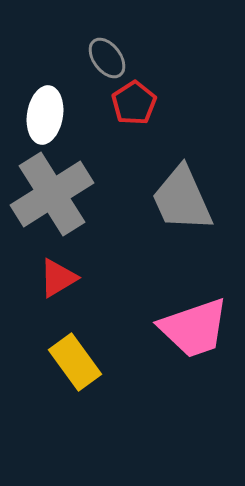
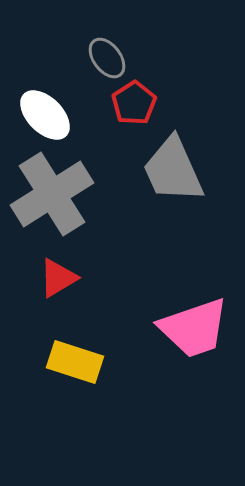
white ellipse: rotated 54 degrees counterclockwise
gray trapezoid: moved 9 px left, 29 px up
yellow rectangle: rotated 36 degrees counterclockwise
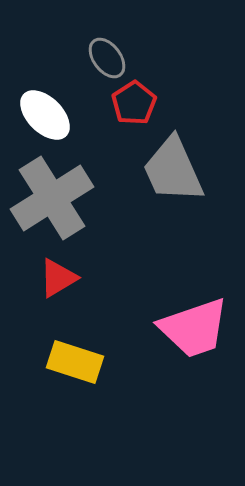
gray cross: moved 4 px down
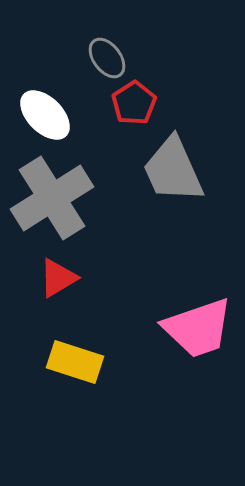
pink trapezoid: moved 4 px right
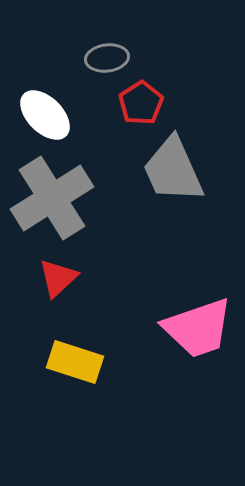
gray ellipse: rotated 60 degrees counterclockwise
red pentagon: moved 7 px right
red triangle: rotated 12 degrees counterclockwise
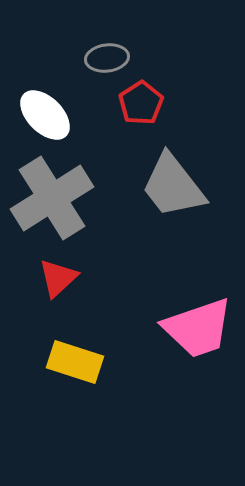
gray trapezoid: moved 16 px down; rotated 14 degrees counterclockwise
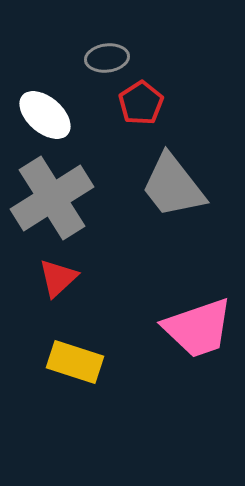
white ellipse: rotated 4 degrees counterclockwise
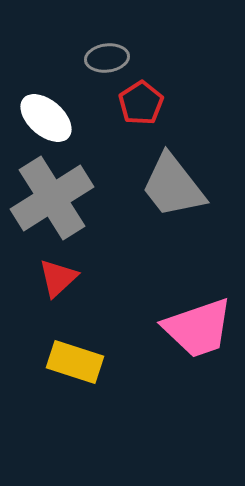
white ellipse: moved 1 px right, 3 px down
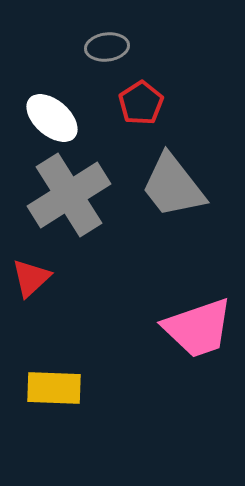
gray ellipse: moved 11 px up
white ellipse: moved 6 px right
gray cross: moved 17 px right, 3 px up
red triangle: moved 27 px left
yellow rectangle: moved 21 px left, 26 px down; rotated 16 degrees counterclockwise
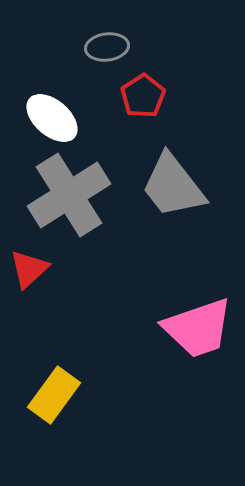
red pentagon: moved 2 px right, 7 px up
red triangle: moved 2 px left, 9 px up
yellow rectangle: moved 7 px down; rotated 56 degrees counterclockwise
